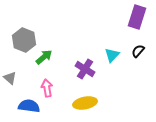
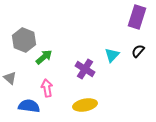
yellow ellipse: moved 2 px down
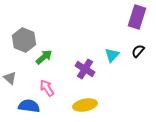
pink arrow: rotated 24 degrees counterclockwise
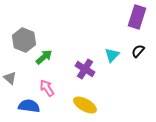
yellow ellipse: rotated 40 degrees clockwise
